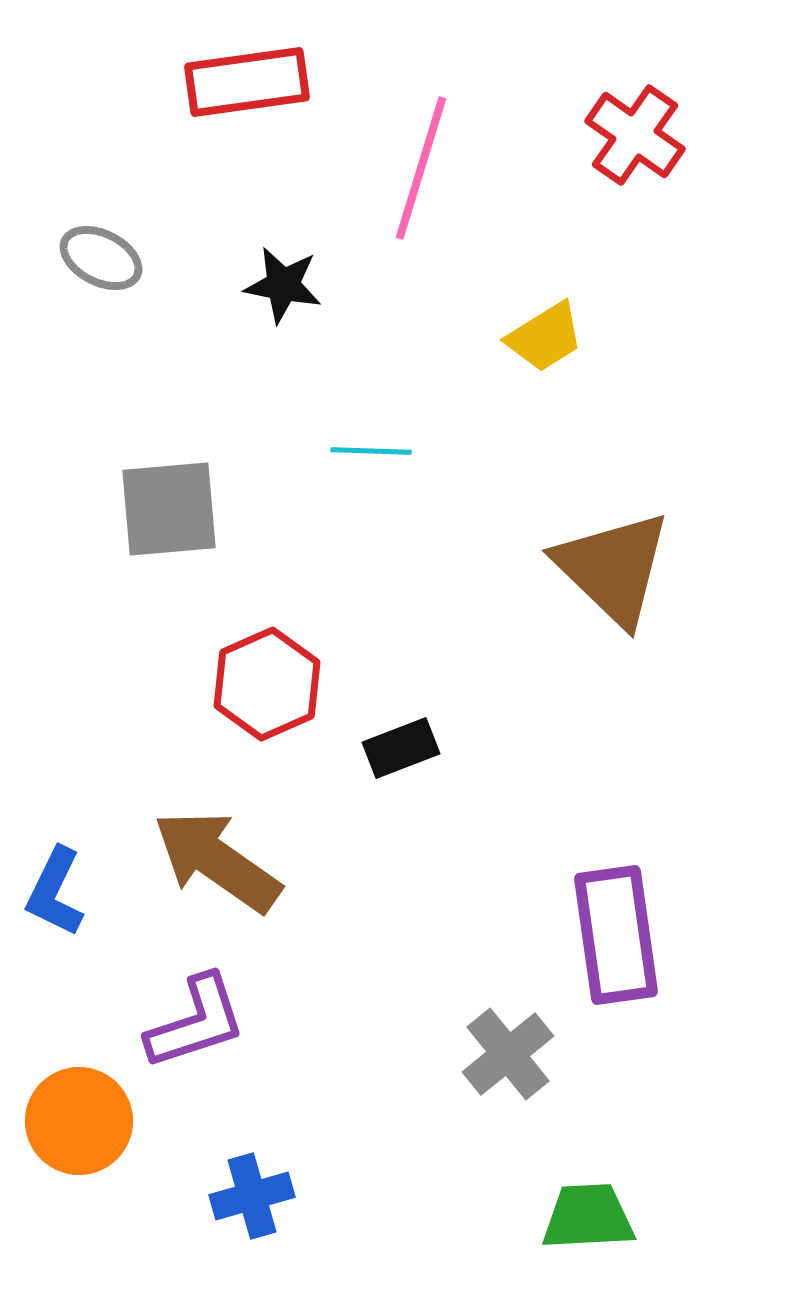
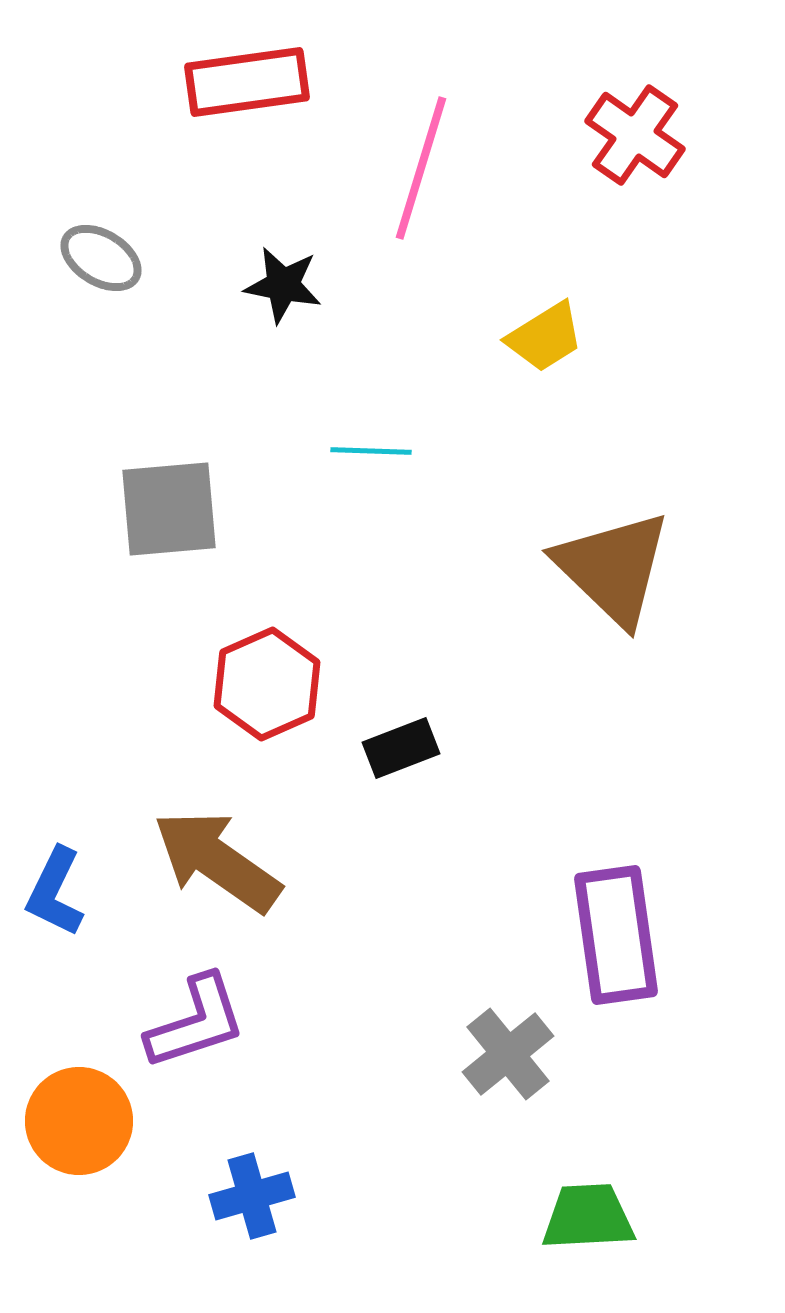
gray ellipse: rotated 4 degrees clockwise
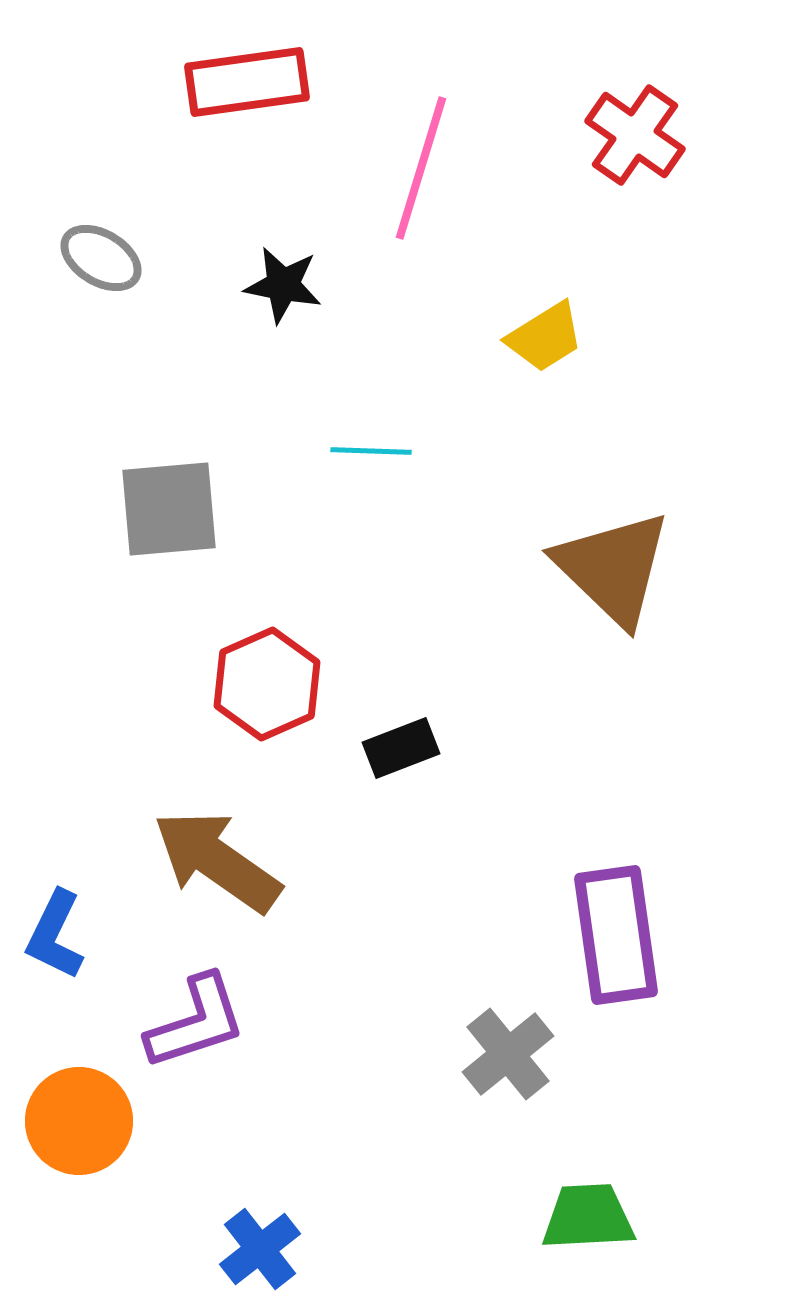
blue L-shape: moved 43 px down
blue cross: moved 8 px right, 53 px down; rotated 22 degrees counterclockwise
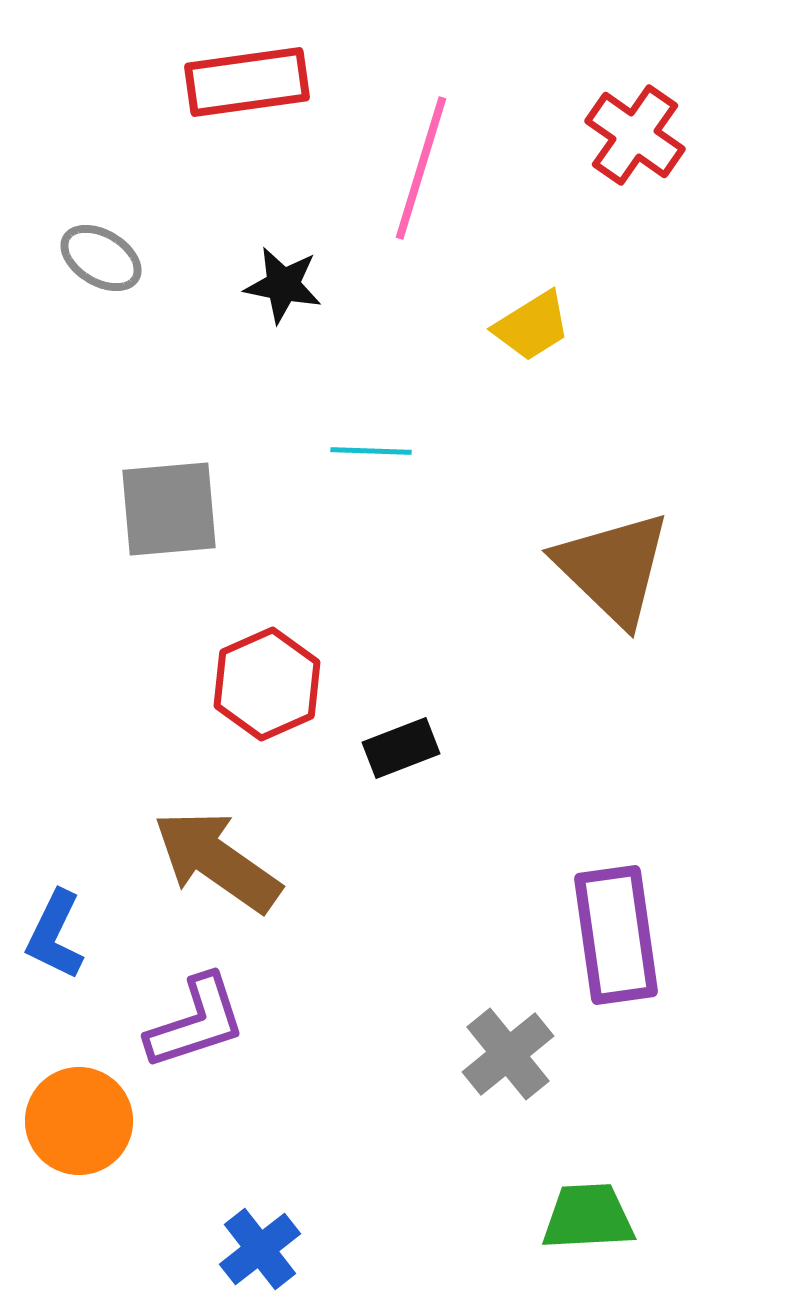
yellow trapezoid: moved 13 px left, 11 px up
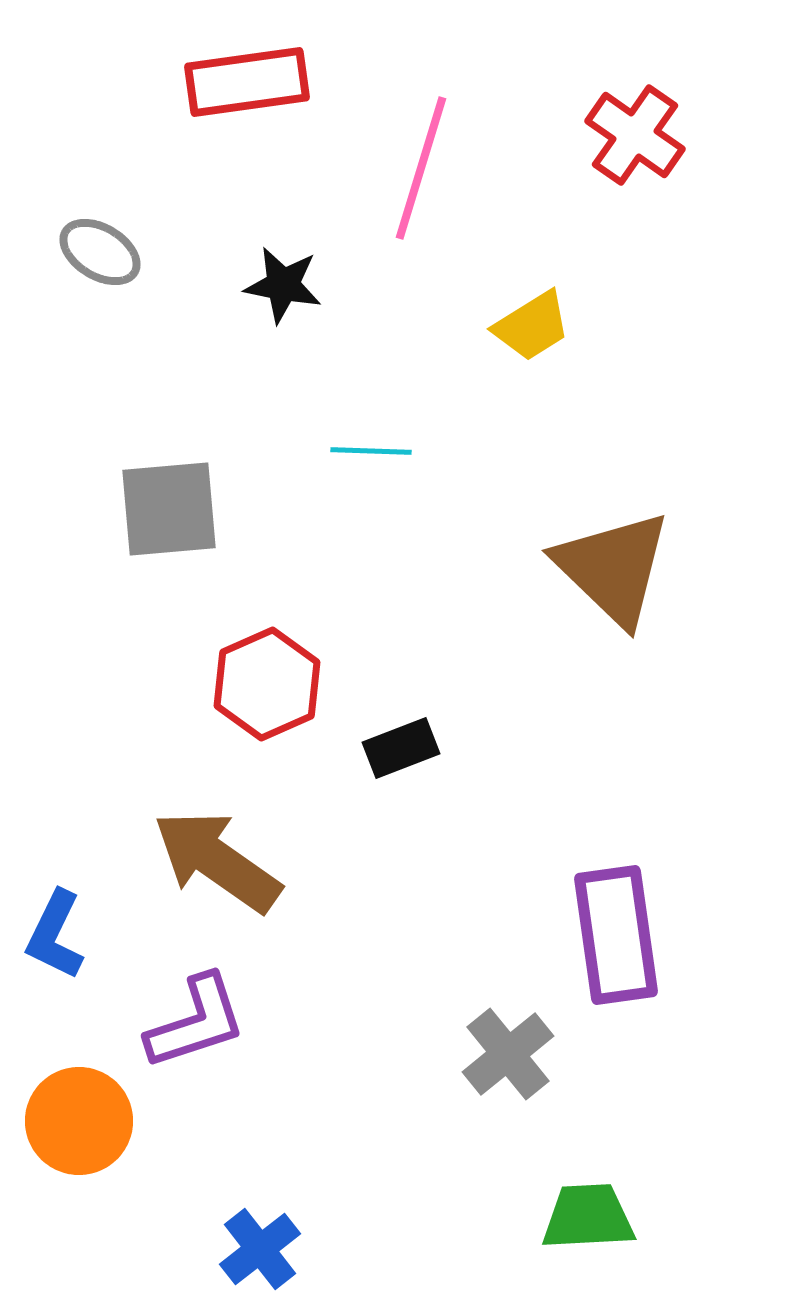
gray ellipse: moved 1 px left, 6 px up
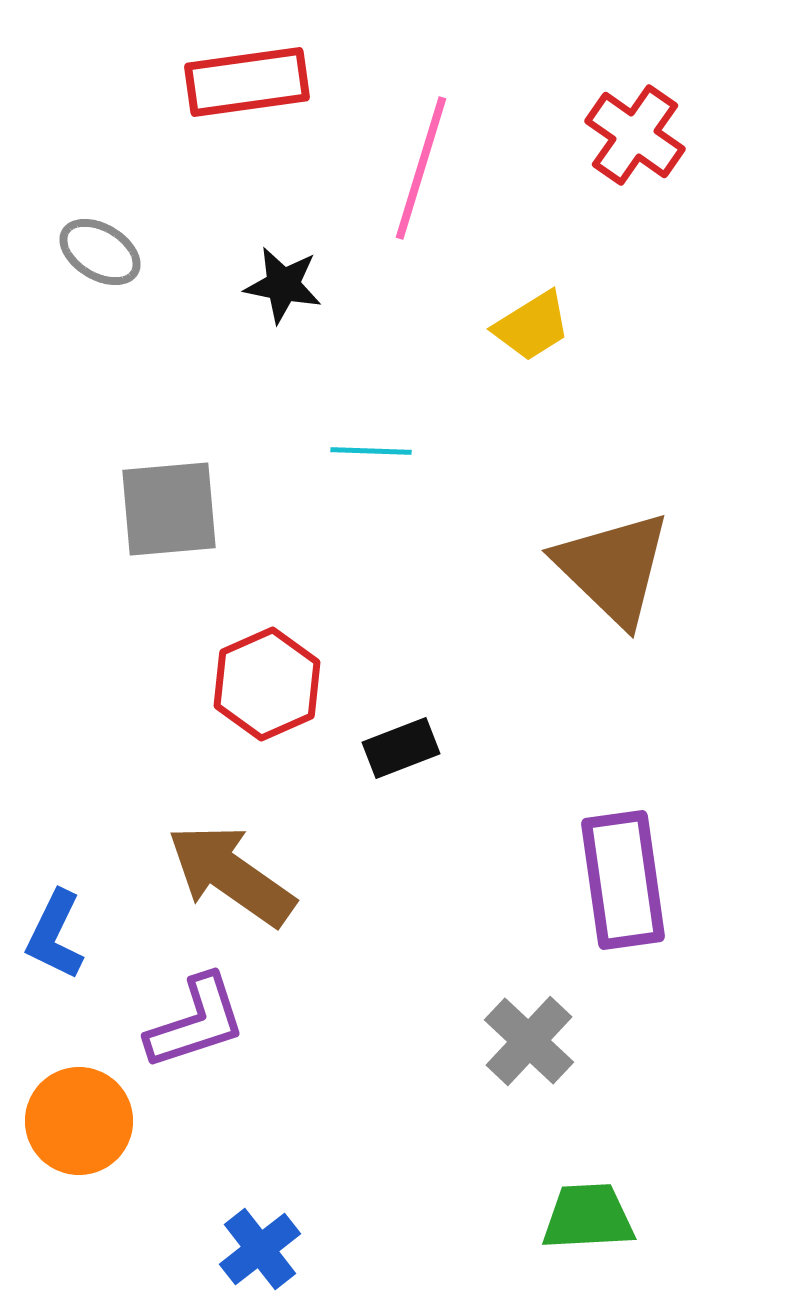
brown arrow: moved 14 px right, 14 px down
purple rectangle: moved 7 px right, 55 px up
gray cross: moved 21 px right, 13 px up; rotated 8 degrees counterclockwise
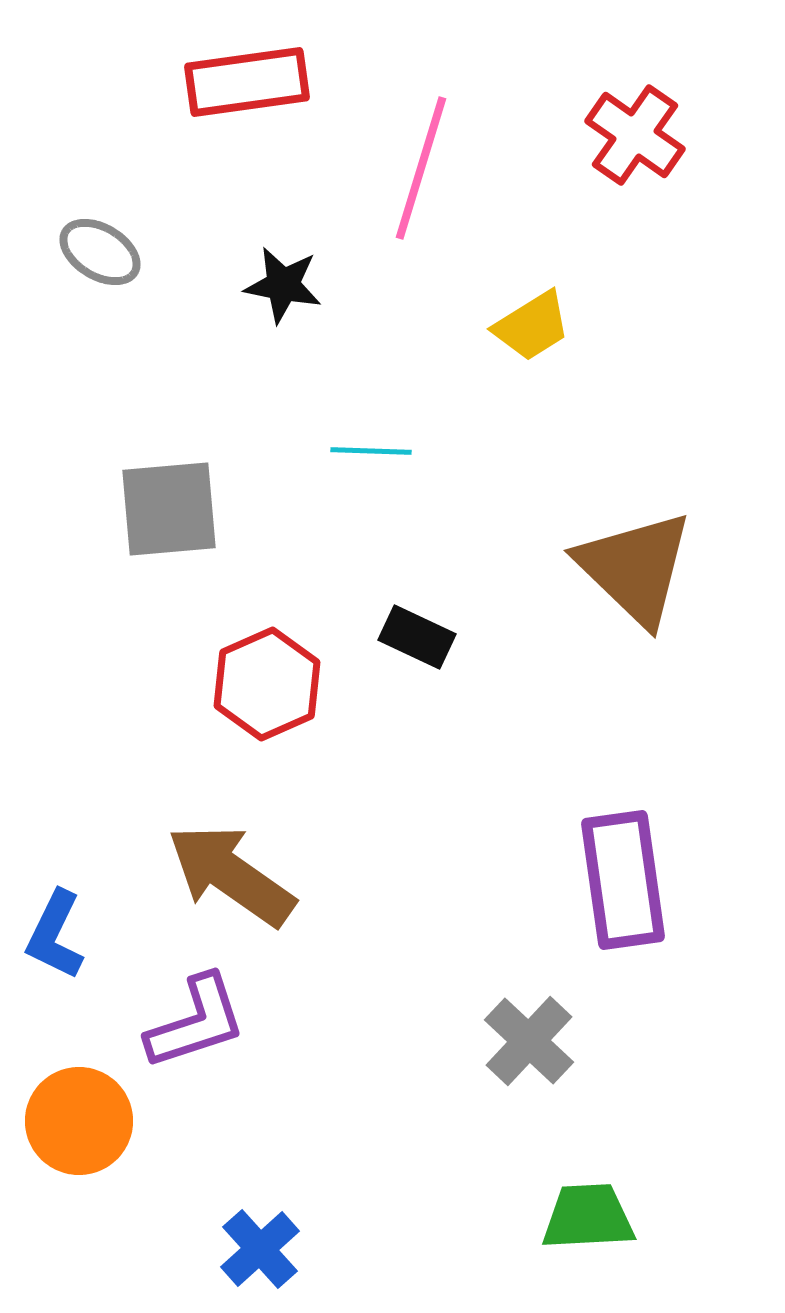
brown triangle: moved 22 px right
black rectangle: moved 16 px right, 111 px up; rotated 46 degrees clockwise
blue cross: rotated 4 degrees counterclockwise
